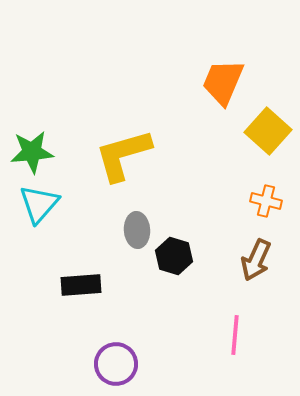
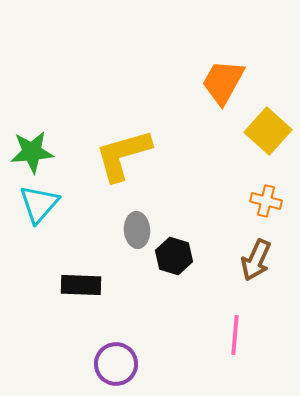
orange trapezoid: rotated 6 degrees clockwise
black rectangle: rotated 6 degrees clockwise
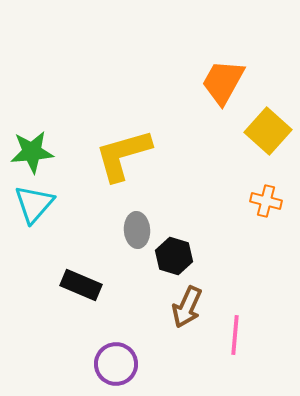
cyan triangle: moved 5 px left
brown arrow: moved 69 px left, 47 px down
black rectangle: rotated 21 degrees clockwise
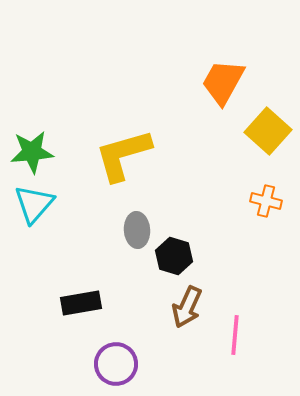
black rectangle: moved 18 px down; rotated 33 degrees counterclockwise
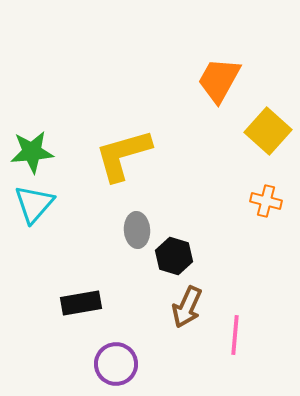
orange trapezoid: moved 4 px left, 2 px up
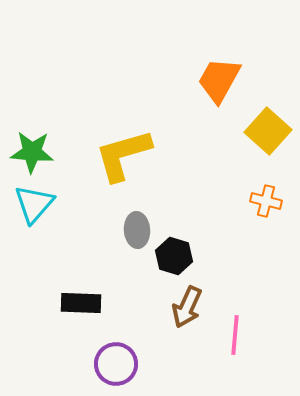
green star: rotated 9 degrees clockwise
black rectangle: rotated 12 degrees clockwise
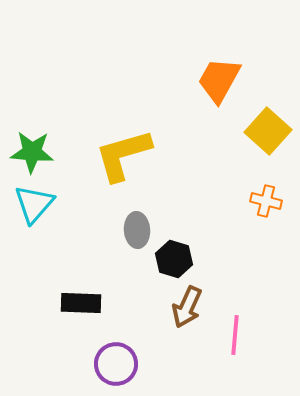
black hexagon: moved 3 px down
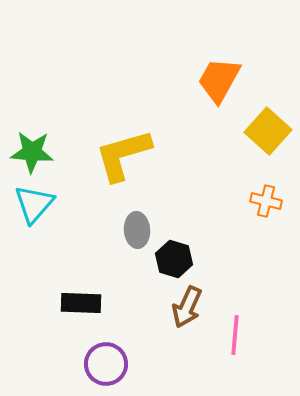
purple circle: moved 10 px left
